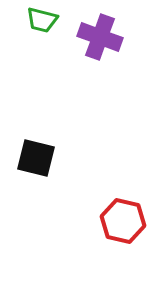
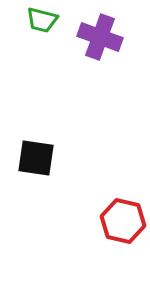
black square: rotated 6 degrees counterclockwise
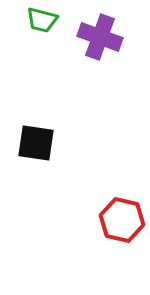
black square: moved 15 px up
red hexagon: moved 1 px left, 1 px up
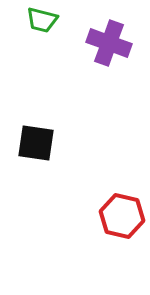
purple cross: moved 9 px right, 6 px down
red hexagon: moved 4 px up
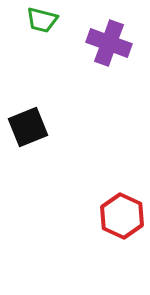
black square: moved 8 px left, 16 px up; rotated 30 degrees counterclockwise
red hexagon: rotated 12 degrees clockwise
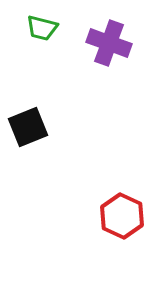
green trapezoid: moved 8 px down
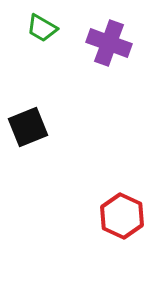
green trapezoid: rotated 16 degrees clockwise
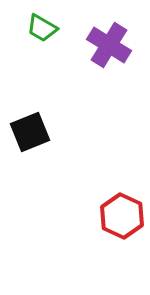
purple cross: moved 2 px down; rotated 12 degrees clockwise
black square: moved 2 px right, 5 px down
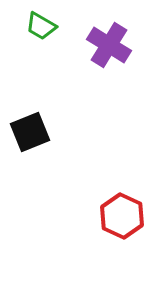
green trapezoid: moved 1 px left, 2 px up
